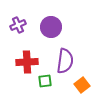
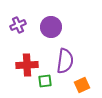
red cross: moved 3 px down
orange square: rotated 14 degrees clockwise
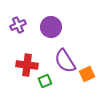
purple semicircle: rotated 140 degrees clockwise
red cross: rotated 10 degrees clockwise
green square: rotated 16 degrees counterclockwise
orange square: moved 5 px right, 11 px up
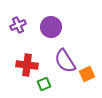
green square: moved 1 px left, 3 px down
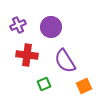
red cross: moved 10 px up
orange square: moved 3 px left, 12 px down
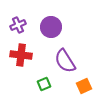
red cross: moved 6 px left
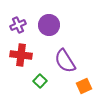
purple circle: moved 2 px left, 2 px up
green square: moved 4 px left, 3 px up; rotated 24 degrees counterclockwise
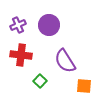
orange square: rotated 28 degrees clockwise
